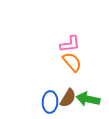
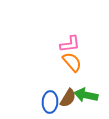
green arrow: moved 2 px left, 4 px up
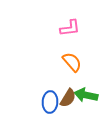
pink L-shape: moved 16 px up
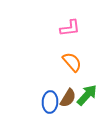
green arrow: moved 1 px right; rotated 120 degrees clockwise
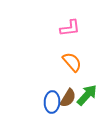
blue ellipse: moved 2 px right
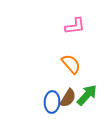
pink L-shape: moved 5 px right, 2 px up
orange semicircle: moved 1 px left, 2 px down
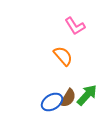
pink L-shape: rotated 65 degrees clockwise
orange semicircle: moved 8 px left, 8 px up
blue ellipse: rotated 55 degrees clockwise
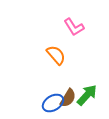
pink L-shape: moved 1 px left, 1 px down
orange semicircle: moved 7 px left, 1 px up
blue ellipse: moved 1 px right, 1 px down
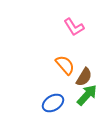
orange semicircle: moved 9 px right, 10 px down
brown semicircle: moved 16 px right, 21 px up
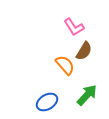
brown semicircle: moved 26 px up
blue ellipse: moved 6 px left, 1 px up
